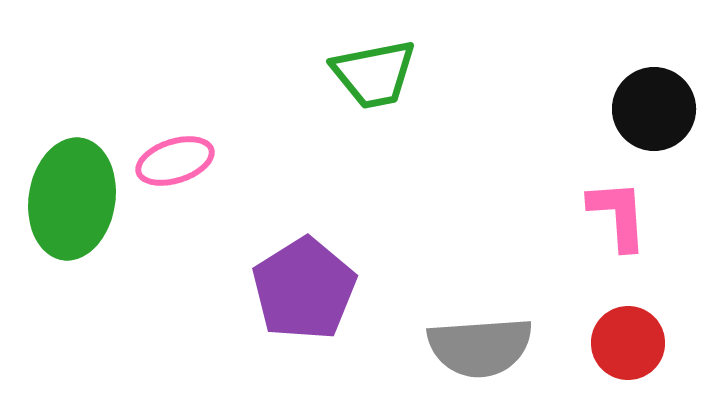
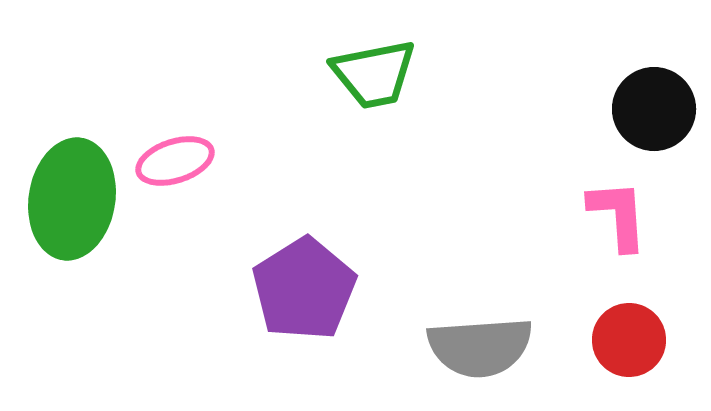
red circle: moved 1 px right, 3 px up
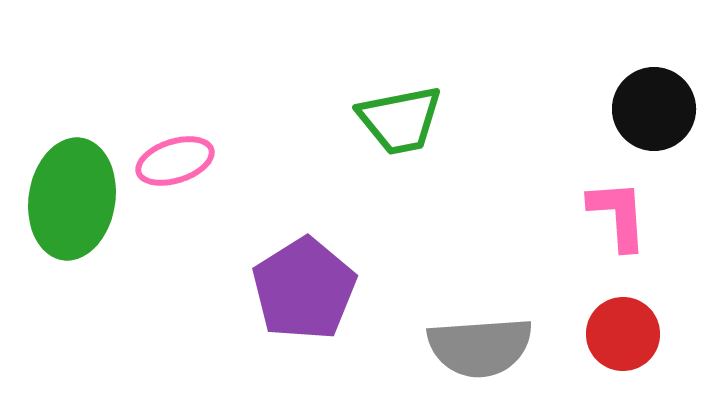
green trapezoid: moved 26 px right, 46 px down
red circle: moved 6 px left, 6 px up
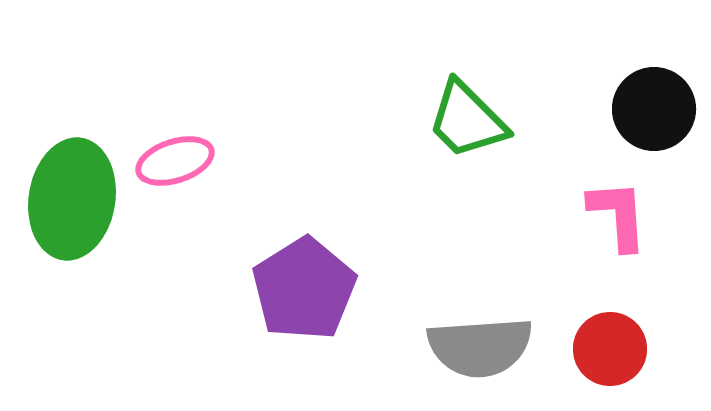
green trapezoid: moved 67 px right; rotated 56 degrees clockwise
red circle: moved 13 px left, 15 px down
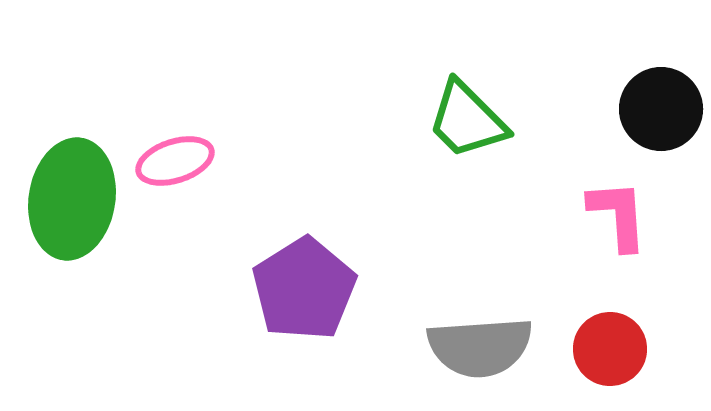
black circle: moved 7 px right
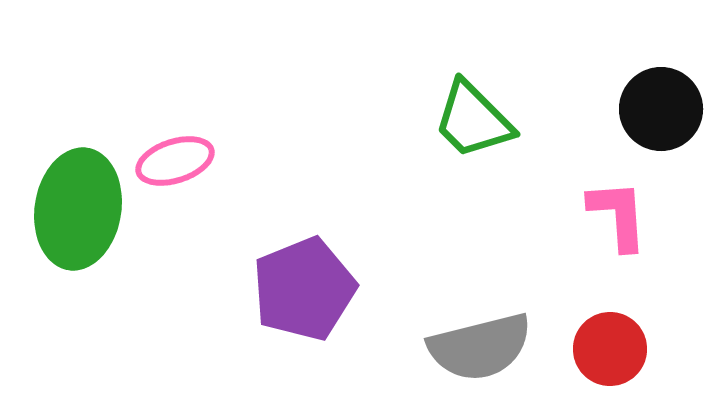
green trapezoid: moved 6 px right
green ellipse: moved 6 px right, 10 px down
purple pentagon: rotated 10 degrees clockwise
gray semicircle: rotated 10 degrees counterclockwise
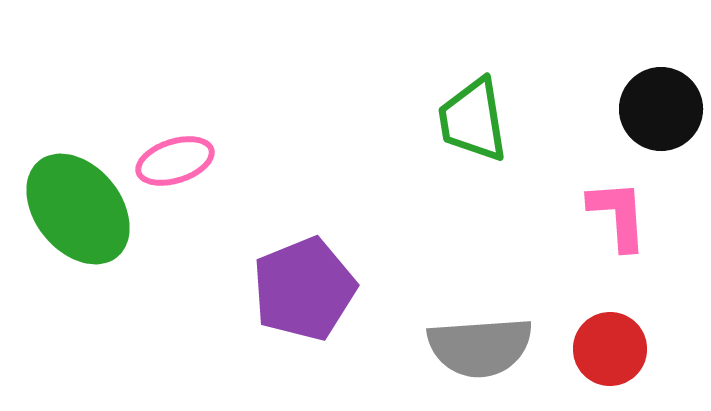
green trapezoid: rotated 36 degrees clockwise
green ellipse: rotated 48 degrees counterclockwise
gray semicircle: rotated 10 degrees clockwise
